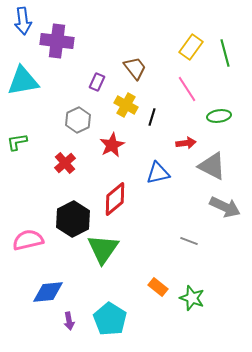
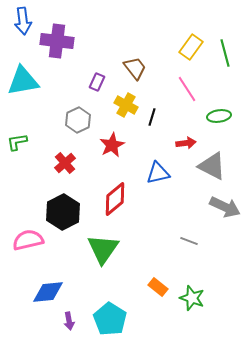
black hexagon: moved 10 px left, 7 px up
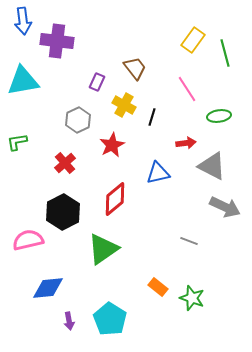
yellow rectangle: moved 2 px right, 7 px up
yellow cross: moved 2 px left
green triangle: rotated 20 degrees clockwise
blue diamond: moved 4 px up
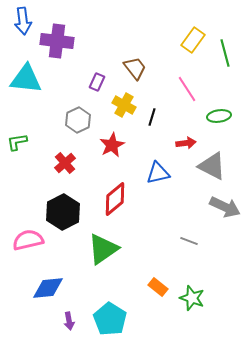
cyan triangle: moved 3 px right, 2 px up; rotated 16 degrees clockwise
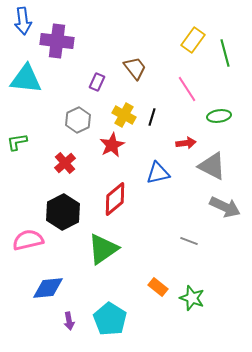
yellow cross: moved 10 px down
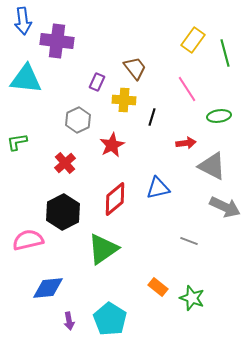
yellow cross: moved 15 px up; rotated 25 degrees counterclockwise
blue triangle: moved 15 px down
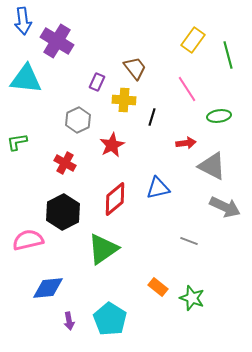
purple cross: rotated 24 degrees clockwise
green line: moved 3 px right, 2 px down
red cross: rotated 20 degrees counterclockwise
